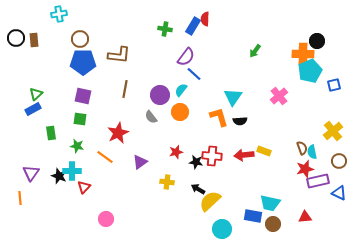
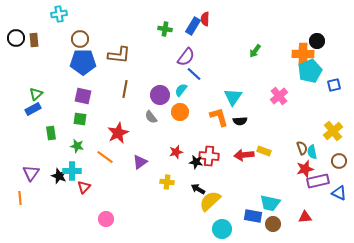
red cross at (212, 156): moved 3 px left
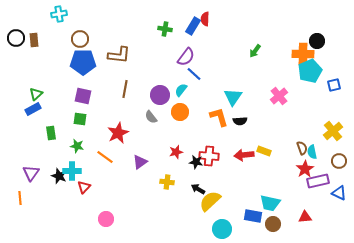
red star at (305, 169): rotated 18 degrees counterclockwise
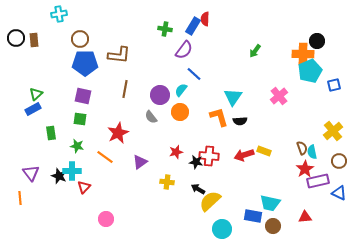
purple semicircle at (186, 57): moved 2 px left, 7 px up
blue pentagon at (83, 62): moved 2 px right, 1 px down
red arrow at (244, 155): rotated 12 degrees counterclockwise
purple triangle at (31, 173): rotated 12 degrees counterclockwise
brown circle at (273, 224): moved 2 px down
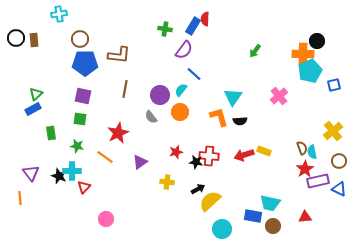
black arrow at (198, 189): rotated 120 degrees clockwise
blue triangle at (339, 193): moved 4 px up
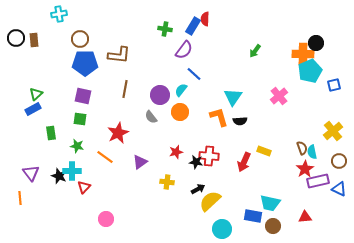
black circle at (317, 41): moved 1 px left, 2 px down
red arrow at (244, 155): moved 7 px down; rotated 48 degrees counterclockwise
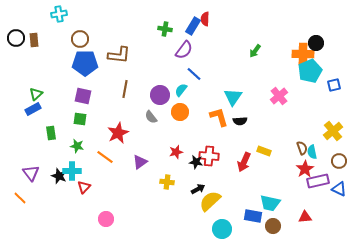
orange line at (20, 198): rotated 40 degrees counterclockwise
